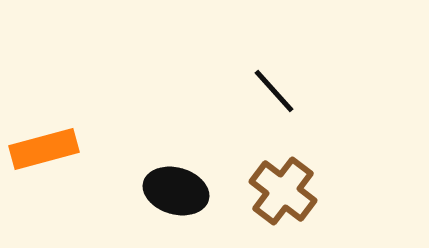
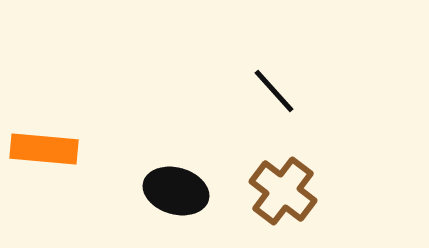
orange rectangle: rotated 20 degrees clockwise
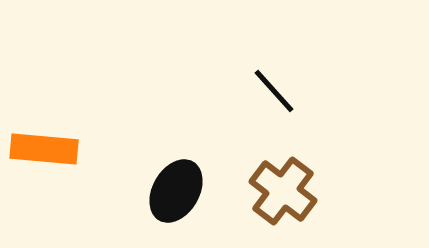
black ellipse: rotated 76 degrees counterclockwise
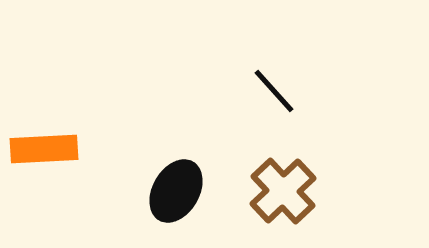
orange rectangle: rotated 8 degrees counterclockwise
brown cross: rotated 10 degrees clockwise
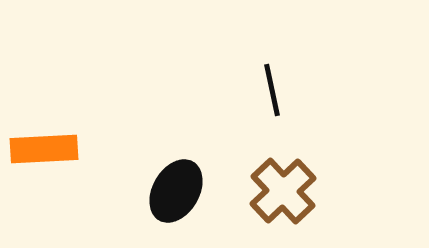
black line: moved 2 px left, 1 px up; rotated 30 degrees clockwise
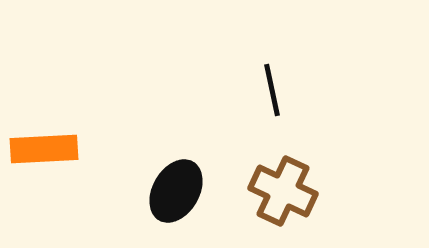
brown cross: rotated 22 degrees counterclockwise
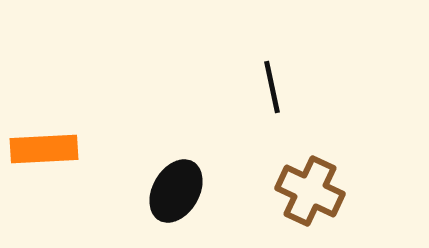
black line: moved 3 px up
brown cross: moved 27 px right
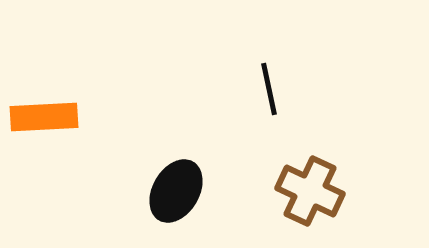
black line: moved 3 px left, 2 px down
orange rectangle: moved 32 px up
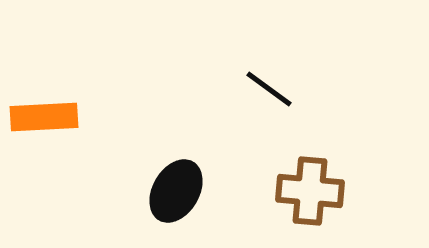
black line: rotated 42 degrees counterclockwise
brown cross: rotated 20 degrees counterclockwise
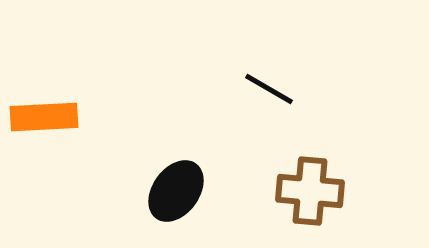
black line: rotated 6 degrees counterclockwise
black ellipse: rotated 6 degrees clockwise
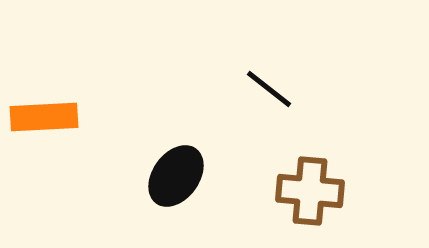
black line: rotated 8 degrees clockwise
black ellipse: moved 15 px up
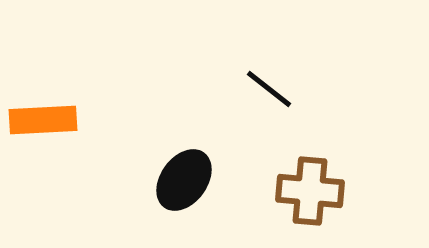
orange rectangle: moved 1 px left, 3 px down
black ellipse: moved 8 px right, 4 px down
